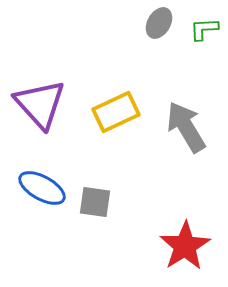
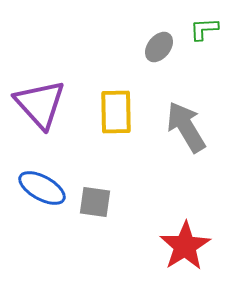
gray ellipse: moved 24 px down; rotated 8 degrees clockwise
yellow rectangle: rotated 66 degrees counterclockwise
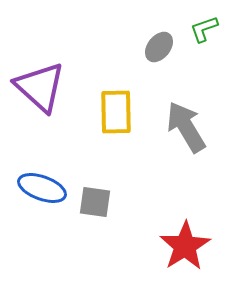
green L-shape: rotated 16 degrees counterclockwise
purple triangle: moved 17 px up; rotated 6 degrees counterclockwise
blue ellipse: rotated 9 degrees counterclockwise
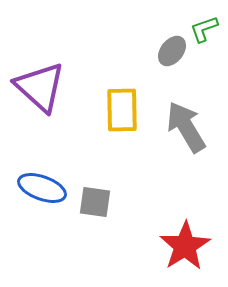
gray ellipse: moved 13 px right, 4 px down
yellow rectangle: moved 6 px right, 2 px up
